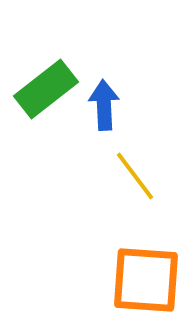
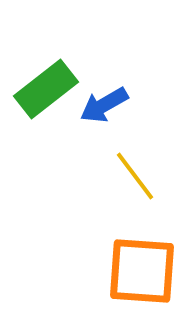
blue arrow: rotated 117 degrees counterclockwise
orange square: moved 4 px left, 9 px up
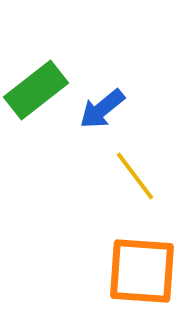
green rectangle: moved 10 px left, 1 px down
blue arrow: moved 2 px left, 4 px down; rotated 9 degrees counterclockwise
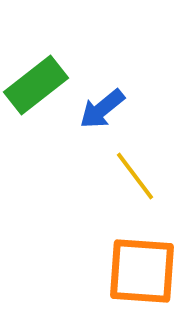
green rectangle: moved 5 px up
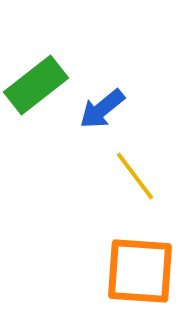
orange square: moved 2 px left
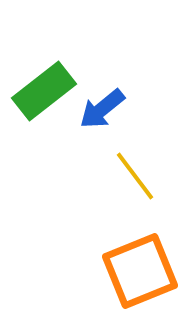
green rectangle: moved 8 px right, 6 px down
orange square: rotated 26 degrees counterclockwise
